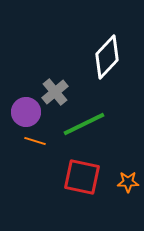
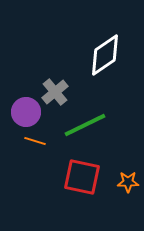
white diamond: moved 2 px left, 2 px up; rotated 12 degrees clockwise
green line: moved 1 px right, 1 px down
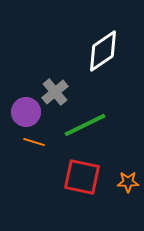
white diamond: moved 2 px left, 4 px up
orange line: moved 1 px left, 1 px down
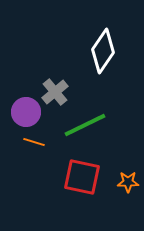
white diamond: rotated 21 degrees counterclockwise
